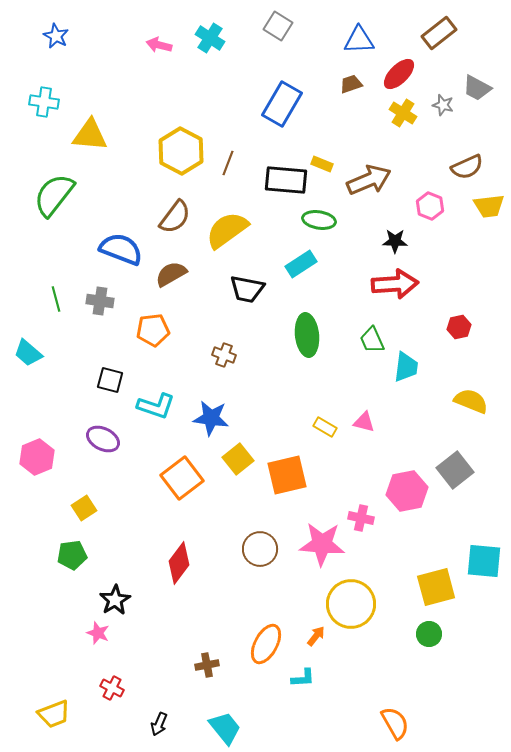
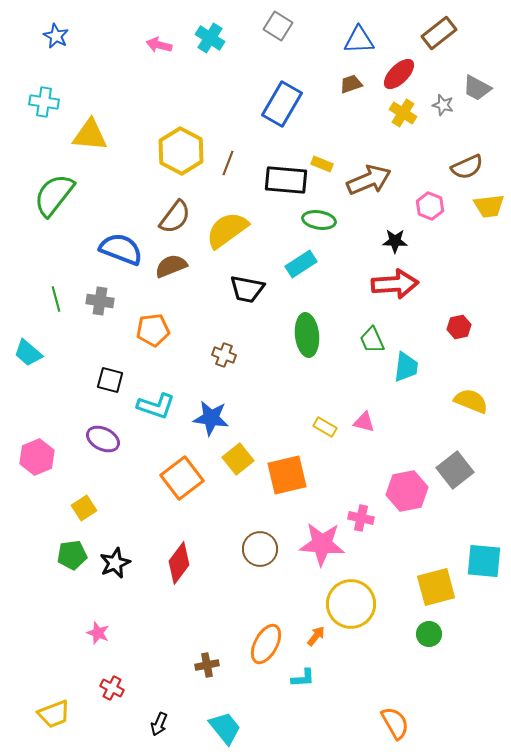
brown semicircle at (171, 274): moved 8 px up; rotated 8 degrees clockwise
black star at (115, 600): moved 37 px up; rotated 8 degrees clockwise
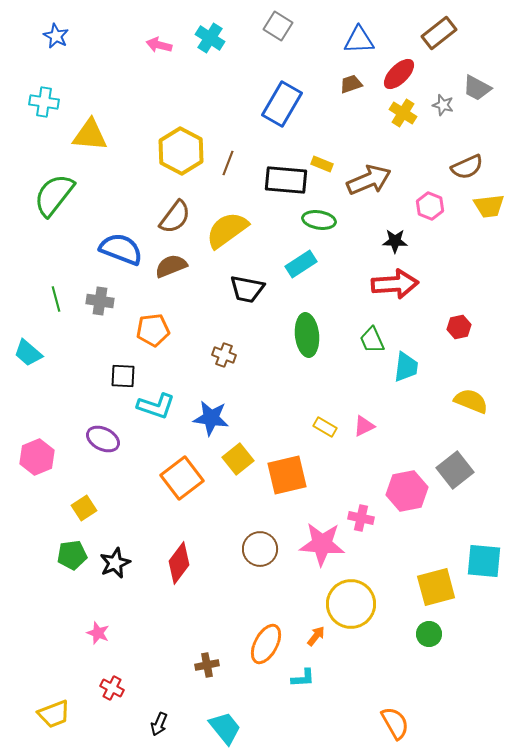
black square at (110, 380): moved 13 px right, 4 px up; rotated 12 degrees counterclockwise
pink triangle at (364, 422): moved 4 px down; rotated 40 degrees counterclockwise
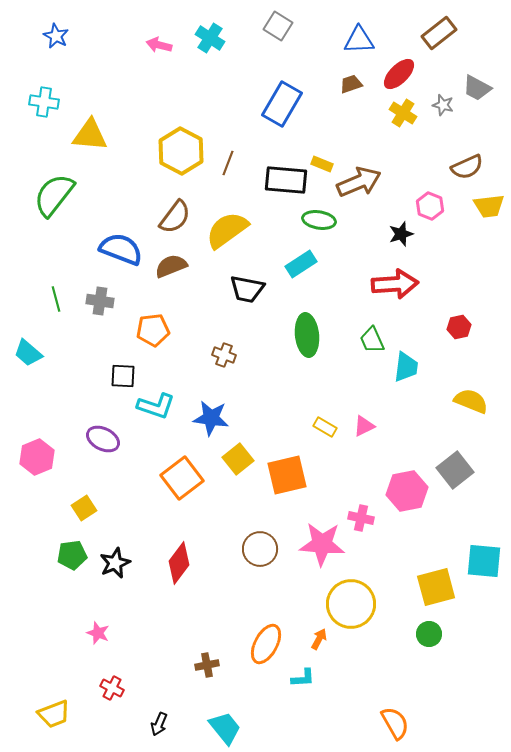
brown arrow at (369, 180): moved 10 px left, 2 px down
black star at (395, 241): moved 6 px right, 7 px up; rotated 20 degrees counterclockwise
orange arrow at (316, 636): moved 3 px right, 3 px down; rotated 10 degrees counterclockwise
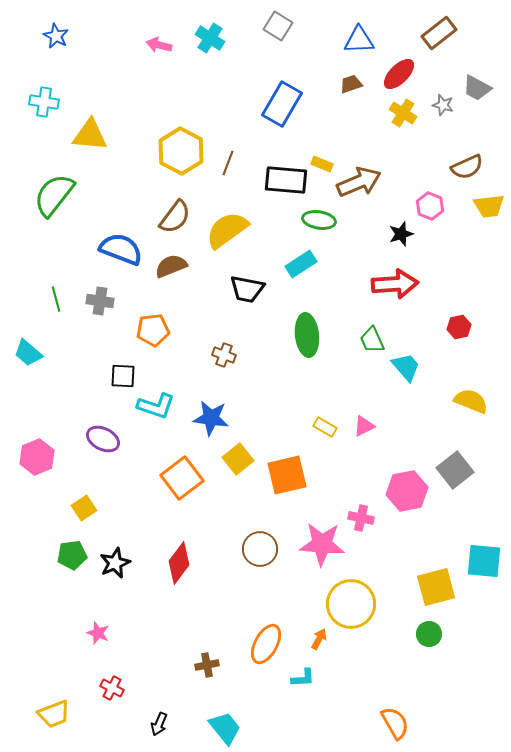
cyan trapezoid at (406, 367): rotated 48 degrees counterclockwise
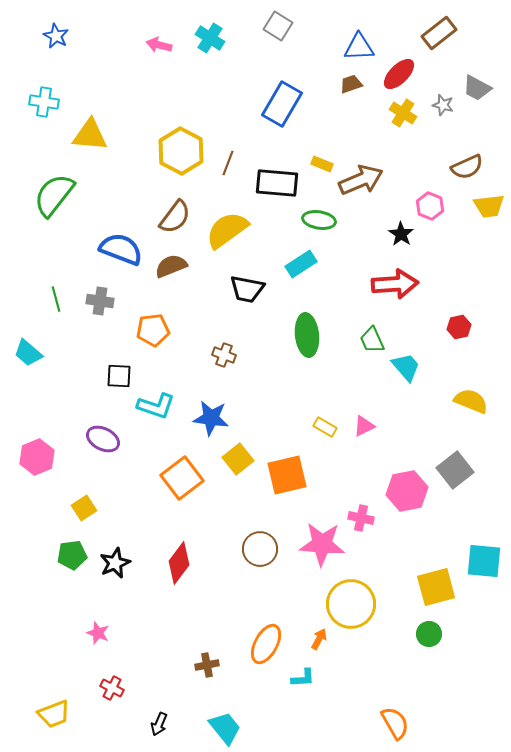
blue triangle at (359, 40): moved 7 px down
black rectangle at (286, 180): moved 9 px left, 3 px down
brown arrow at (359, 182): moved 2 px right, 2 px up
black star at (401, 234): rotated 20 degrees counterclockwise
black square at (123, 376): moved 4 px left
